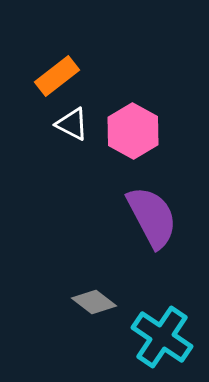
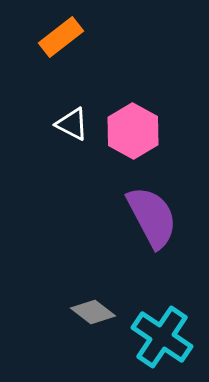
orange rectangle: moved 4 px right, 39 px up
gray diamond: moved 1 px left, 10 px down
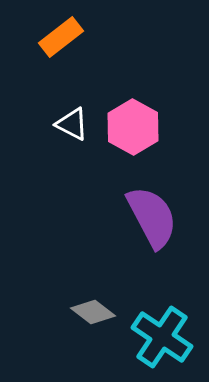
pink hexagon: moved 4 px up
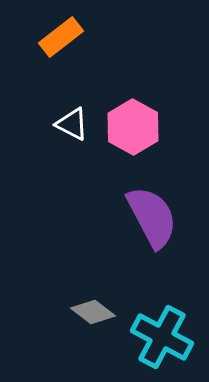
cyan cross: rotated 6 degrees counterclockwise
